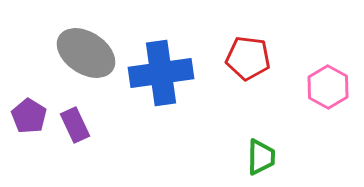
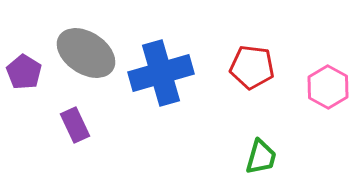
red pentagon: moved 4 px right, 9 px down
blue cross: rotated 8 degrees counterclockwise
purple pentagon: moved 5 px left, 44 px up
green trapezoid: rotated 15 degrees clockwise
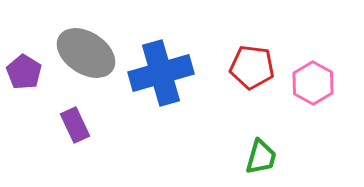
pink hexagon: moved 15 px left, 4 px up
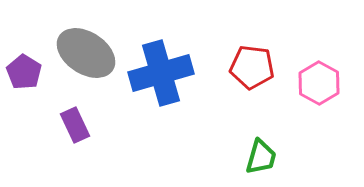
pink hexagon: moved 6 px right
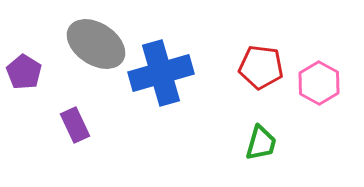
gray ellipse: moved 10 px right, 9 px up
red pentagon: moved 9 px right
green trapezoid: moved 14 px up
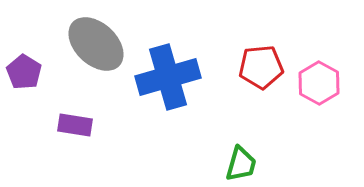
gray ellipse: rotated 10 degrees clockwise
red pentagon: rotated 12 degrees counterclockwise
blue cross: moved 7 px right, 4 px down
purple rectangle: rotated 56 degrees counterclockwise
green trapezoid: moved 20 px left, 21 px down
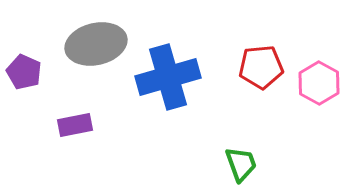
gray ellipse: rotated 56 degrees counterclockwise
purple pentagon: rotated 8 degrees counterclockwise
purple rectangle: rotated 20 degrees counterclockwise
green trapezoid: rotated 36 degrees counterclockwise
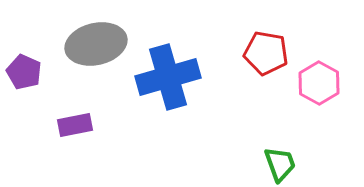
red pentagon: moved 5 px right, 14 px up; rotated 15 degrees clockwise
green trapezoid: moved 39 px right
